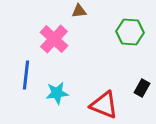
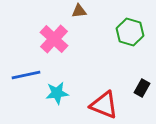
green hexagon: rotated 12 degrees clockwise
blue line: rotated 72 degrees clockwise
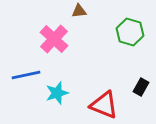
black rectangle: moved 1 px left, 1 px up
cyan star: rotated 10 degrees counterclockwise
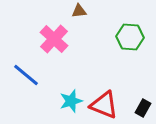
green hexagon: moved 5 px down; rotated 12 degrees counterclockwise
blue line: rotated 52 degrees clockwise
black rectangle: moved 2 px right, 21 px down
cyan star: moved 14 px right, 8 px down
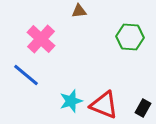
pink cross: moved 13 px left
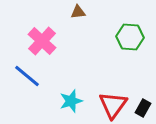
brown triangle: moved 1 px left, 1 px down
pink cross: moved 1 px right, 2 px down
blue line: moved 1 px right, 1 px down
red triangle: moved 9 px right; rotated 44 degrees clockwise
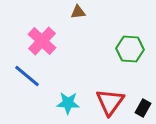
green hexagon: moved 12 px down
cyan star: moved 3 px left, 2 px down; rotated 20 degrees clockwise
red triangle: moved 3 px left, 3 px up
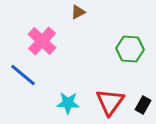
brown triangle: rotated 21 degrees counterclockwise
blue line: moved 4 px left, 1 px up
black rectangle: moved 3 px up
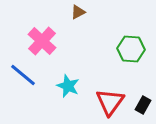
green hexagon: moved 1 px right
cyan star: moved 17 px up; rotated 20 degrees clockwise
